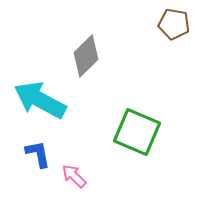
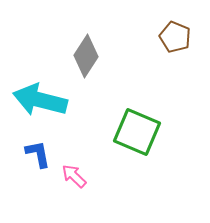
brown pentagon: moved 1 px right, 13 px down; rotated 12 degrees clockwise
gray diamond: rotated 12 degrees counterclockwise
cyan arrow: rotated 14 degrees counterclockwise
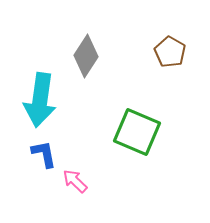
brown pentagon: moved 5 px left, 15 px down; rotated 8 degrees clockwise
cyan arrow: rotated 96 degrees counterclockwise
blue L-shape: moved 6 px right
pink arrow: moved 1 px right, 5 px down
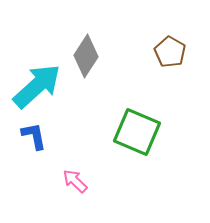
cyan arrow: moved 3 px left, 14 px up; rotated 140 degrees counterclockwise
blue L-shape: moved 10 px left, 18 px up
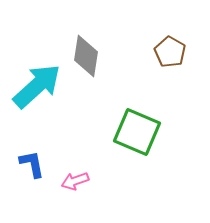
gray diamond: rotated 24 degrees counterclockwise
blue L-shape: moved 2 px left, 28 px down
pink arrow: rotated 64 degrees counterclockwise
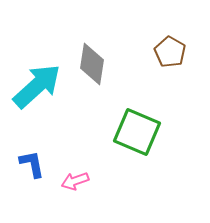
gray diamond: moved 6 px right, 8 px down
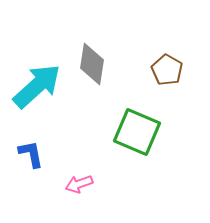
brown pentagon: moved 3 px left, 18 px down
blue L-shape: moved 1 px left, 10 px up
pink arrow: moved 4 px right, 3 px down
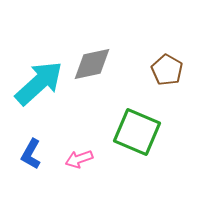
gray diamond: rotated 69 degrees clockwise
cyan arrow: moved 2 px right, 3 px up
blue L-shape: rotated 140 degrees counterclockwise
pink arrow: moved 25 px up
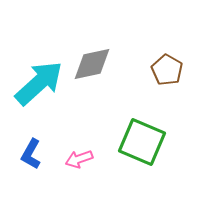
green square: moved 5 px right, 10 px down
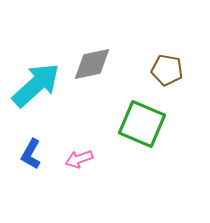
brown pentagon: rotated 20 degrees counterclockwise
cyan arrow: moved 3 px left, 2 px down
green square: moved 18 px up
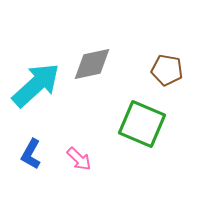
pink arrow: rotated 116 degrees counterclockwise
